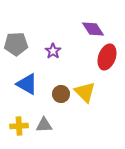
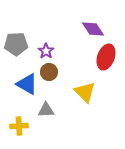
purple star: moved 7 px left
red ellipse: moved 1 px left
brown circle: moved 12 px left, 22 px up
gray triangle: moved 2 px right, 15 px up
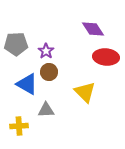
red ellipse: rotated 75 degrees clockwise
